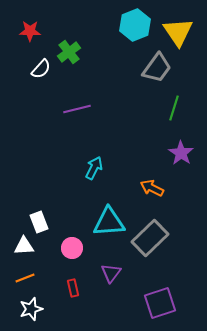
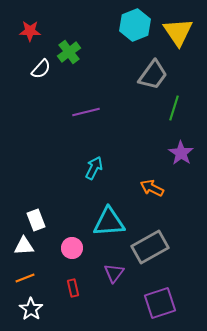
gray trapezoid: moved 4 px left, 7 px down
purple line: moved 9 px right, 3 px down
white rectangle: moved 3 px left, 2 px up
gray rectangle: moved 9 px down; rotated 15 degrees clockwise
purple triangle: moved 3 px right
white star: rotated 20 degrees counterclockwise
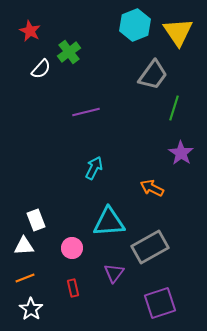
red star: rotated 25 degrees clockwise
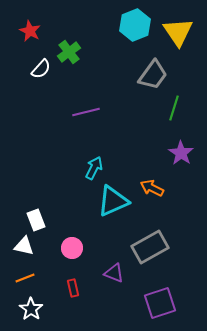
cyan triangle: moved 4 px right, 21 px up; rotated 20 degrees counterclockwise
white triangle: rotated 15 degrees clockwise
purple triangle: rotated 45 degrees counterclockwise
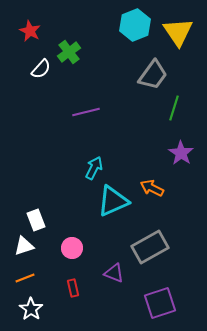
white triangle: rotated 30 degrees counterclockwise
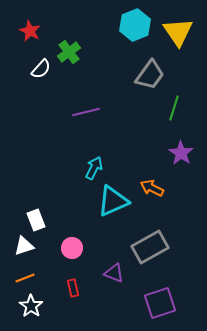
gray trapezoid: moved 3 px left
white star: moved 3 px up
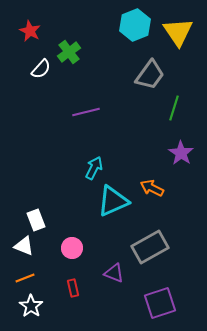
white triangle: rotated 40 degrees clockwise
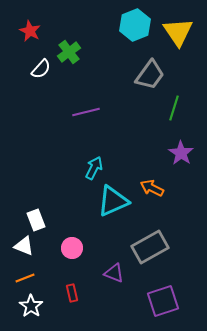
red rectangle: moved 1 px left, 5 px down
purple square: moved 3 px right, 2 px up
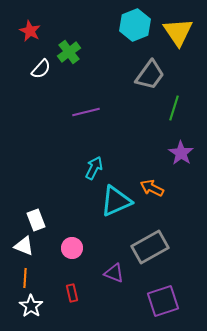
cyan triangle: moved 3 px right
orange line: rotated 66 degrees counterclockwise
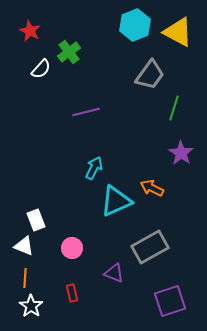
yellow triangle: rotated 28 degrees counterclockwise
purple square: moved 7 px right
